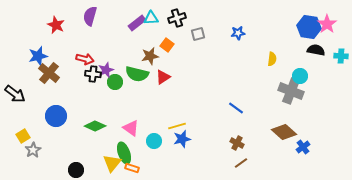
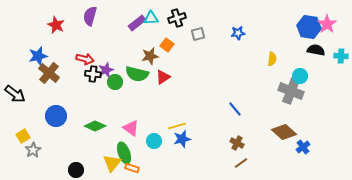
blue line at (236, 108): moved 1 px left, 1 px down; rotated 14 degrees clockwise
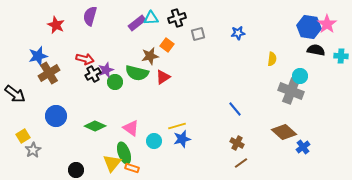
brown cross at (49, 73): rotated 20 degrees clockwise
black cross at (93, 74): rotated 35 degrees counterclockwise
green semicircle at (137, 74): moved 1 px up
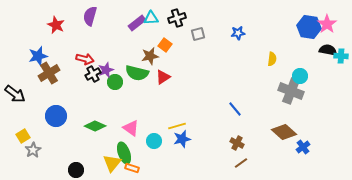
orange square at (167, 45): moved 2 px left
black semicircle at (316, 50): moved 12 px right
